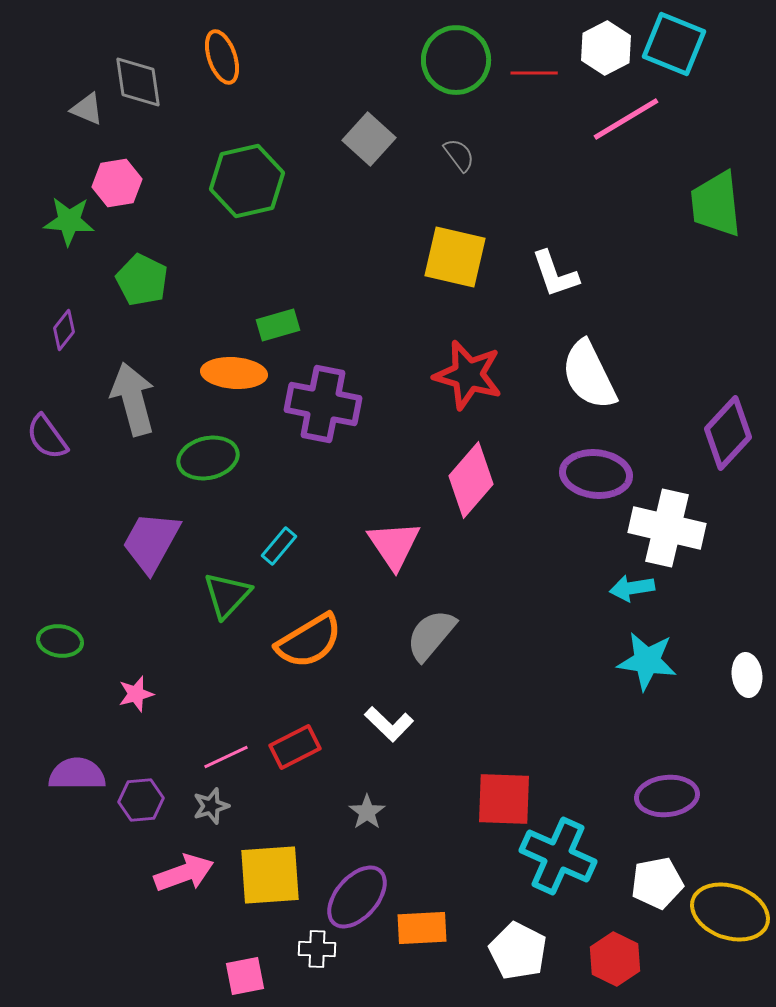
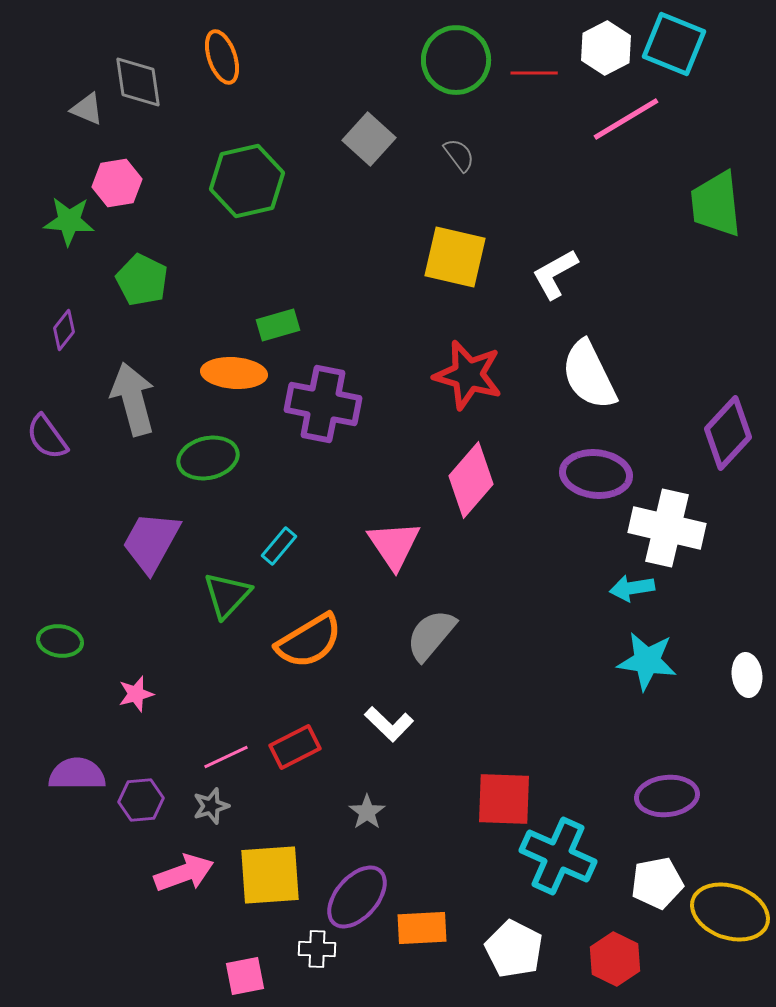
white L-shape at (555, 274): rotated 80 degrees clockwise
white pentagon at (518, 951): moved 4 px left, 2 px up
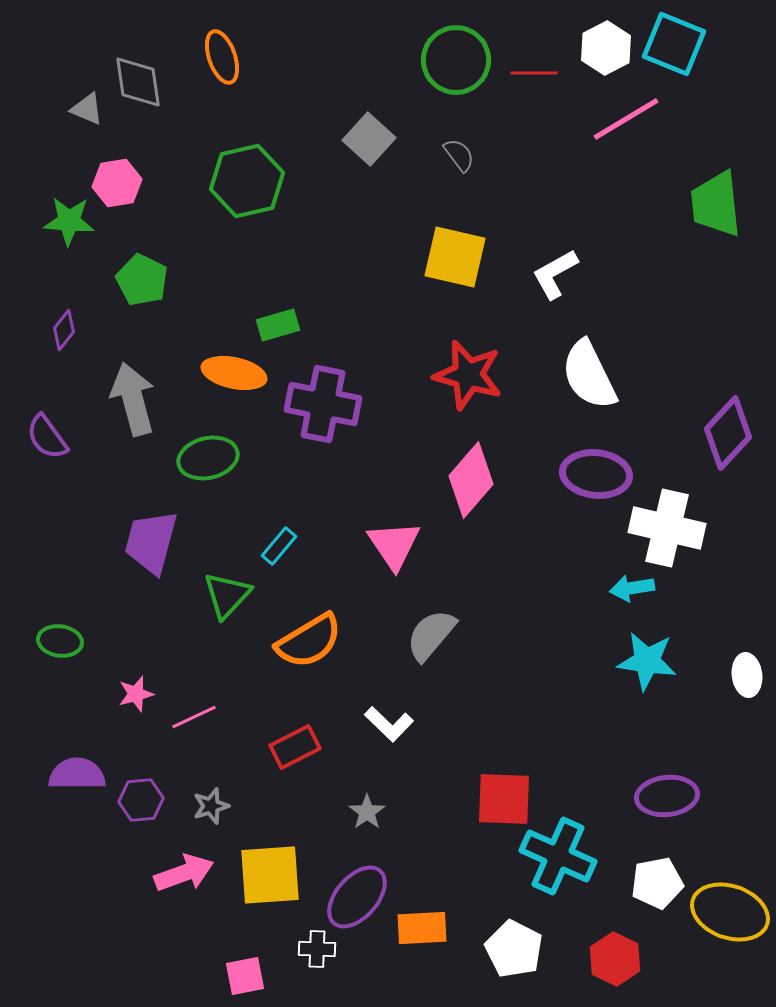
orange ellipse at (234, 373): rotated 8 degrees clockwise
purple trapezoid at (151, 542): rotated 14 degrees counterclockwise
pink line at (226, 757): moved 32 px left, 40 px up
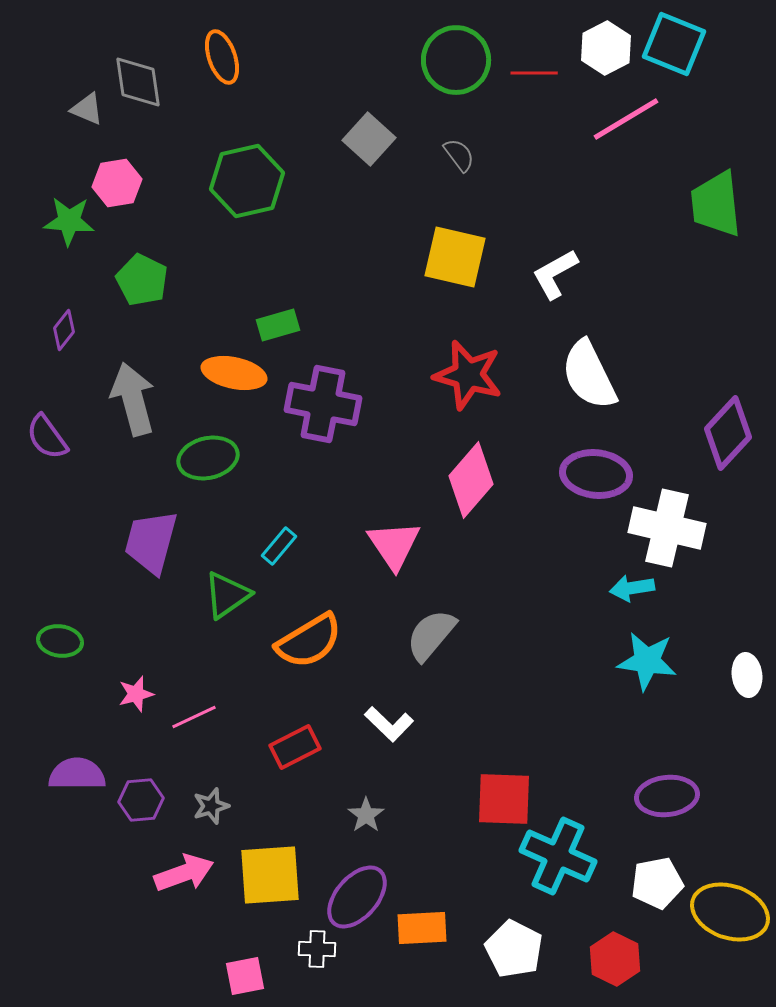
green triangle at (227, 595): rotated 12 degrees clockwise
gray star at (367, 812): moved 1 px left, 3 px down
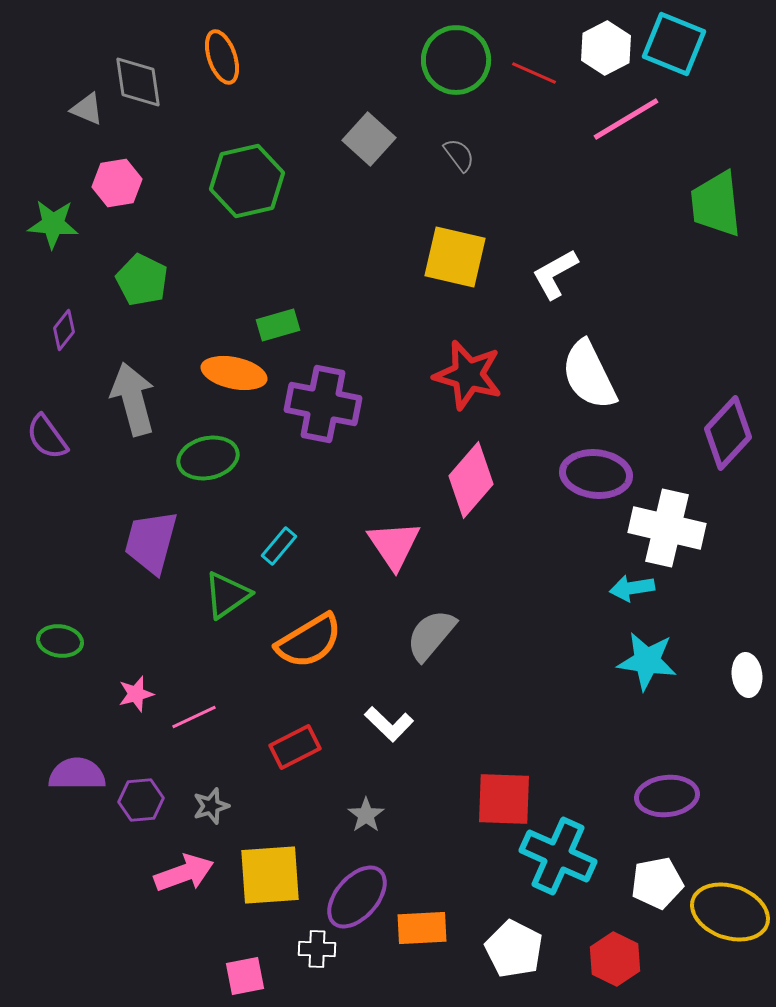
red line at (534, 73): rotated 24 degrees clockwise
green star at (69, 221): moved 16 px left, 3 px down
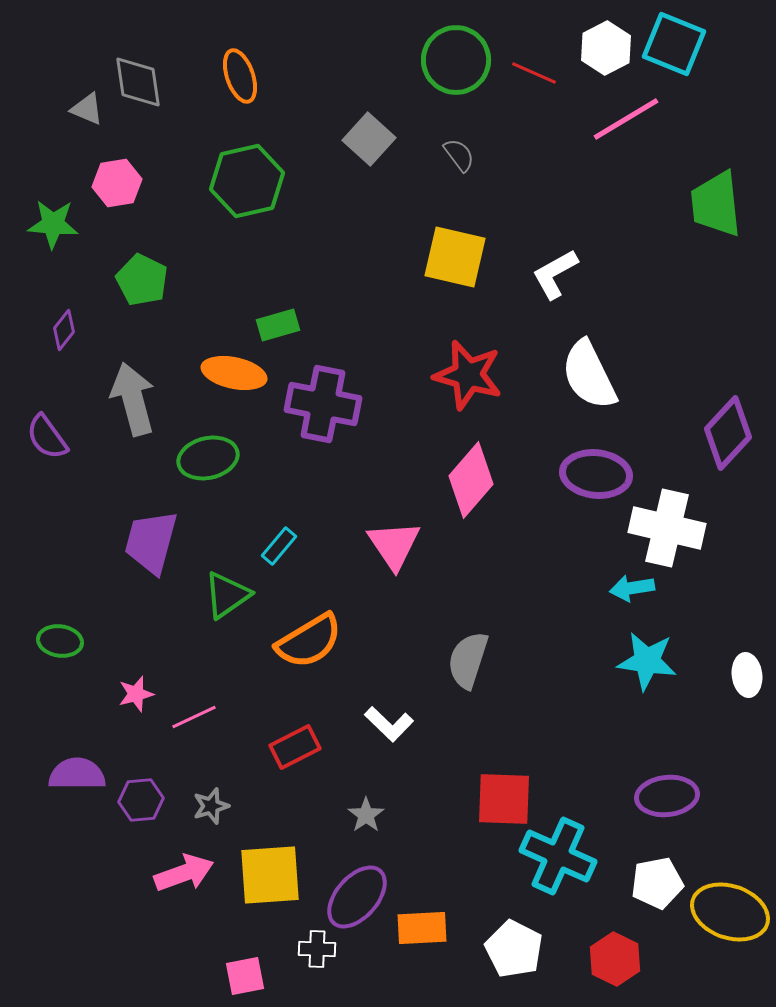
orange ellipse at (222, 57): moved 18 px right, 19 px down
gray semicircle at (431, 635): moved 37 px right, 25 px down; rotated 22 degrees counterclockwise
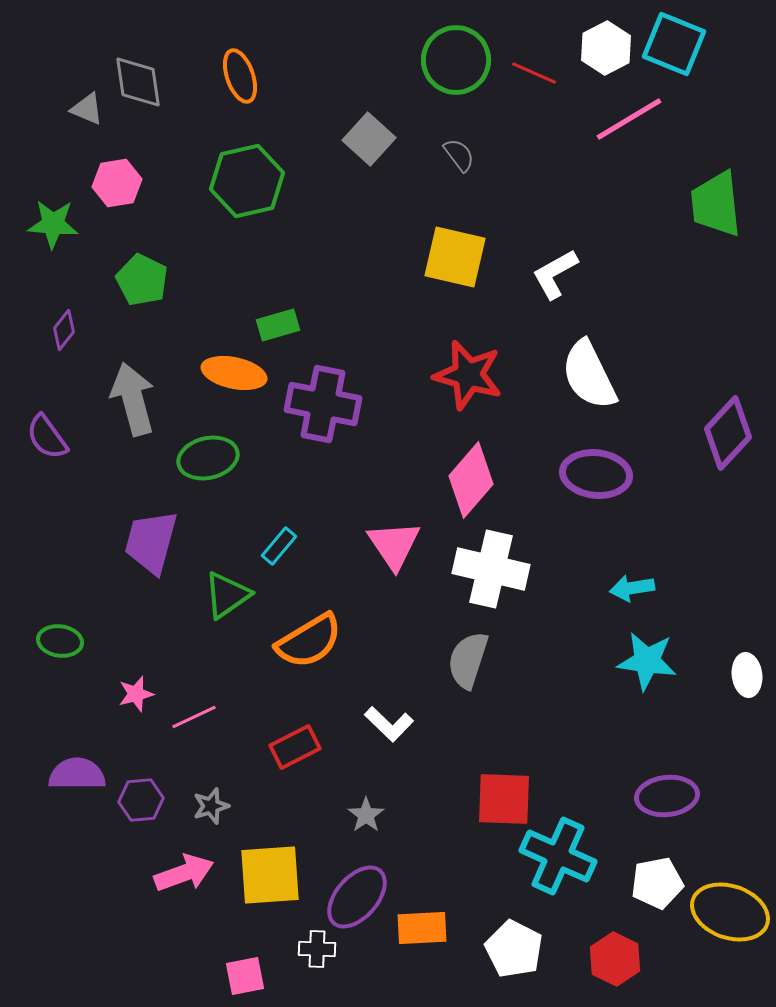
pink line at (626, 119): moved 3 px right
white cross at (667, 528): moved 176 px left, 41 px down
